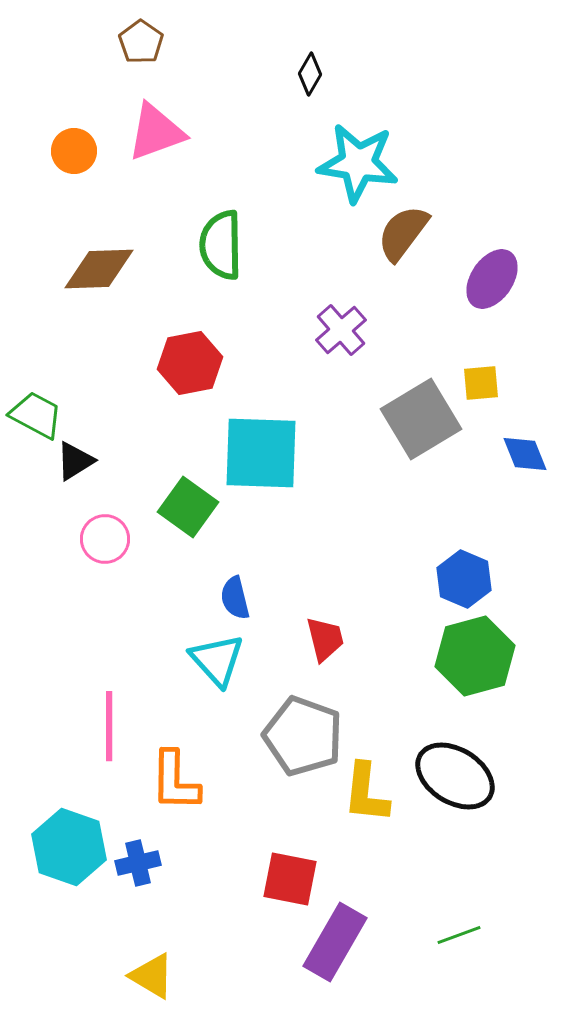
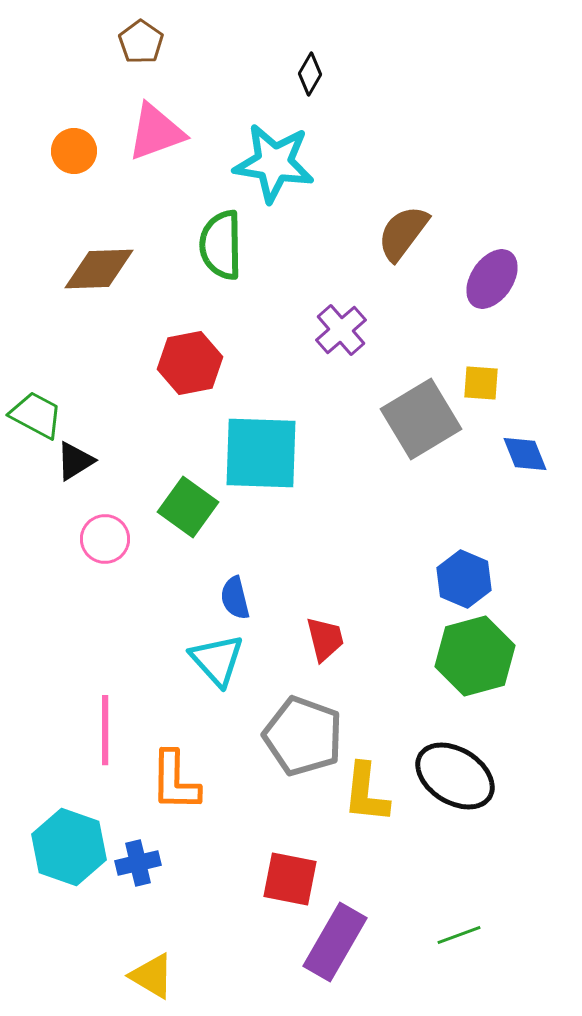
cyan star: moved 84 px left
yellow square: rotated 9 degrees clockwise
pink line: moved 4 px left, 4 px down
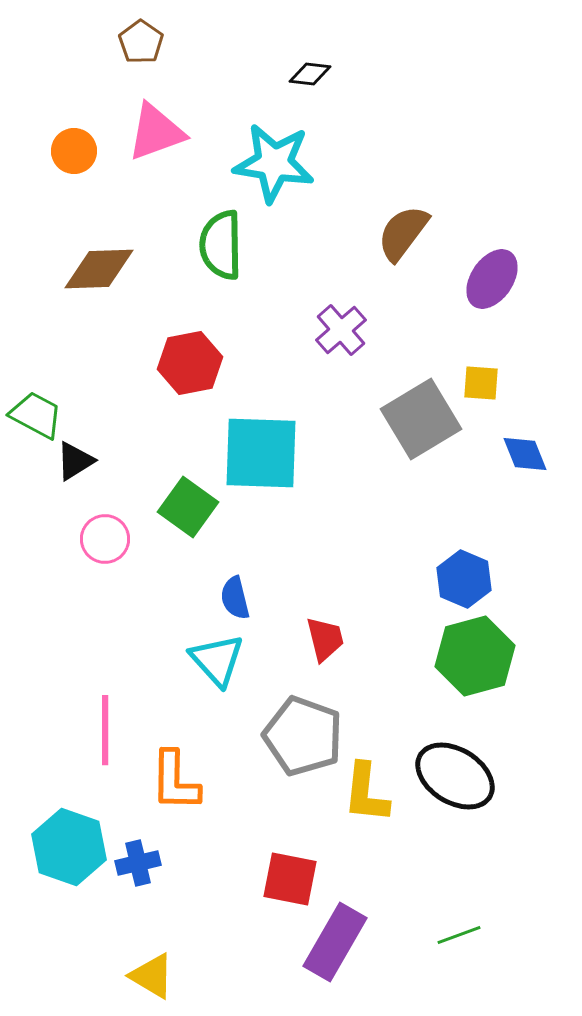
black diamond: rotated 66 degrees clockwise
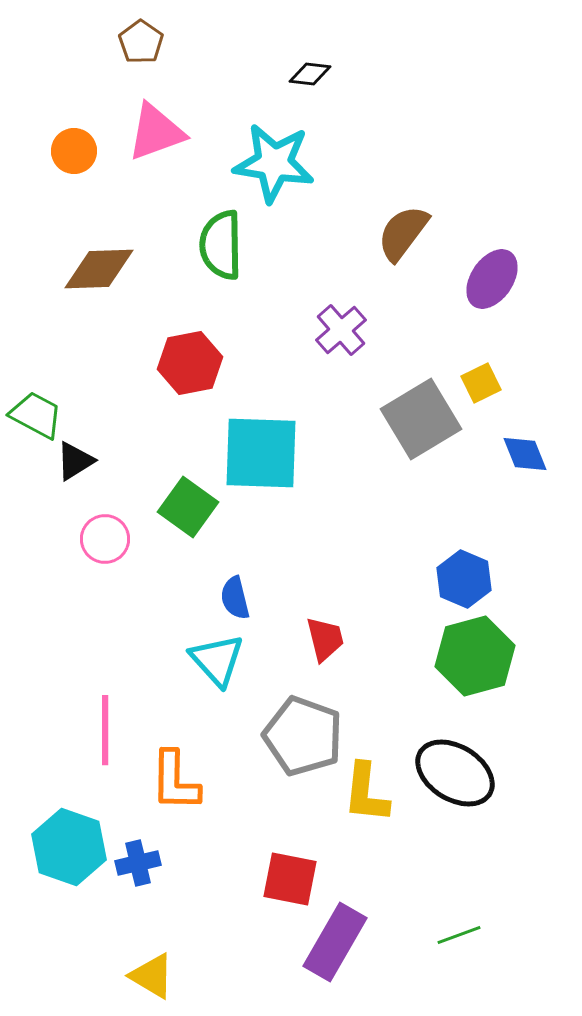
yellow square: rotated 30 degrees counterclockwise
black ellipse: moved 3 px up
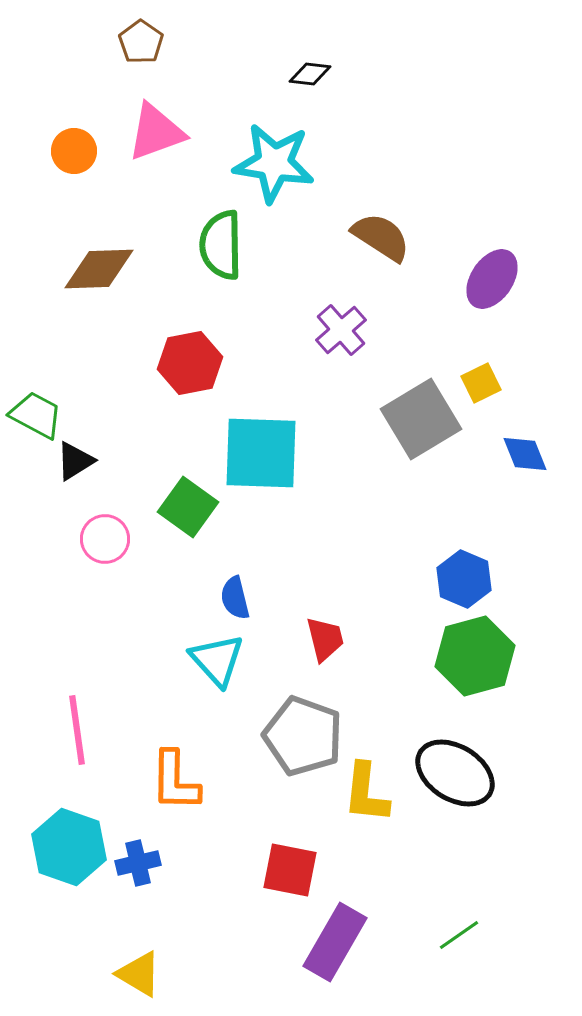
brown semicircle: moved 22 px left, 4 px down; rotated 86 degrees clockwise
pink line: moved 28 px left; rotated 8 degrees counterclockwise
red square: moved 9 px up
green line: rotated 15 degrees counterclockwise
yellow triangle: moved 13 px left, 2 px up
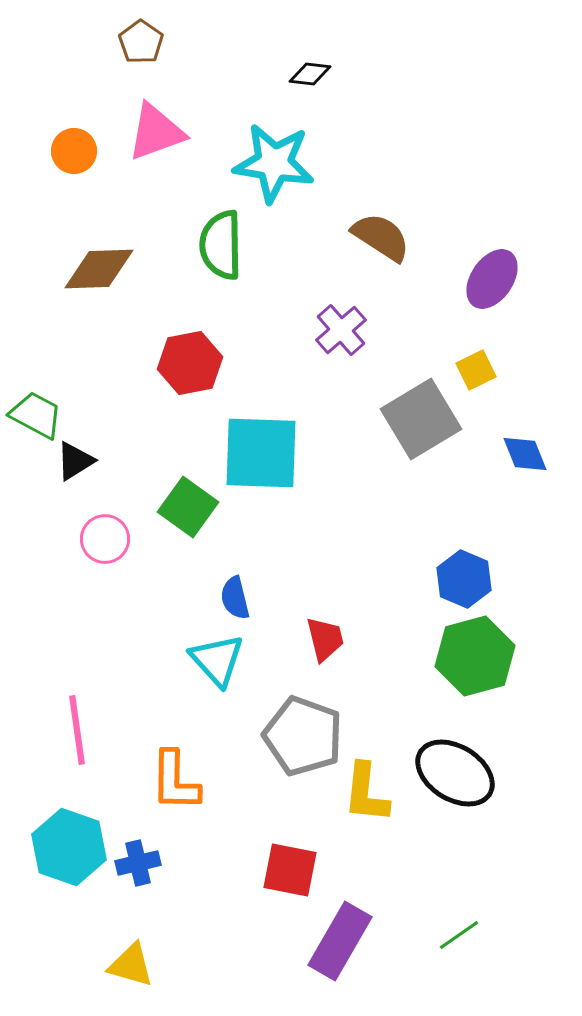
yellow square: moved 5 px left, 13 px up
purple rectangle: moved 5 px right, 1 px up
yellow triangle: moved 8 px left, 9 px up; rotated 15 degrees counterclockwise
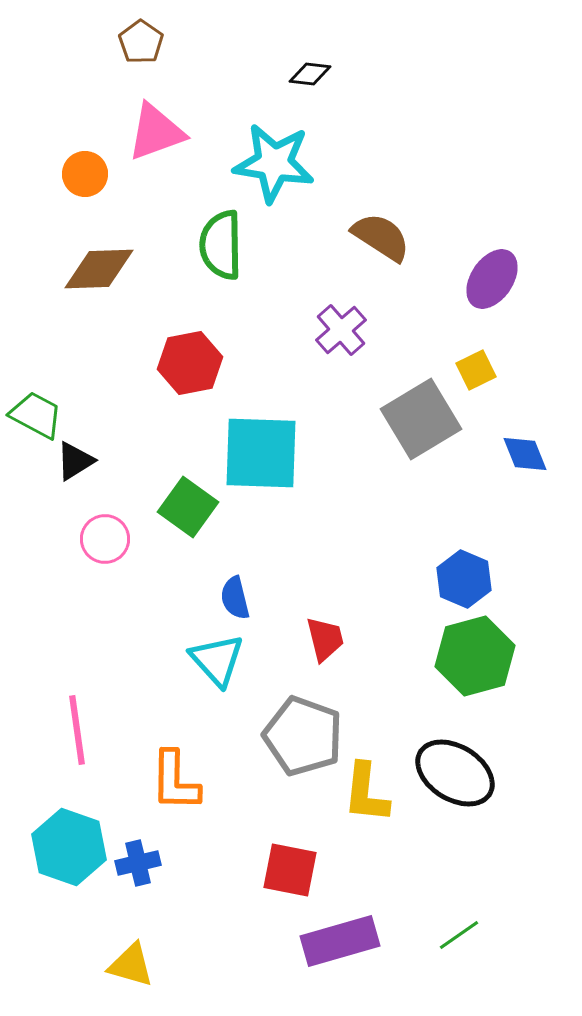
orange circle: moved 11 px right, 23 px down
purple rectangle: rotated 44 degrees clockwise
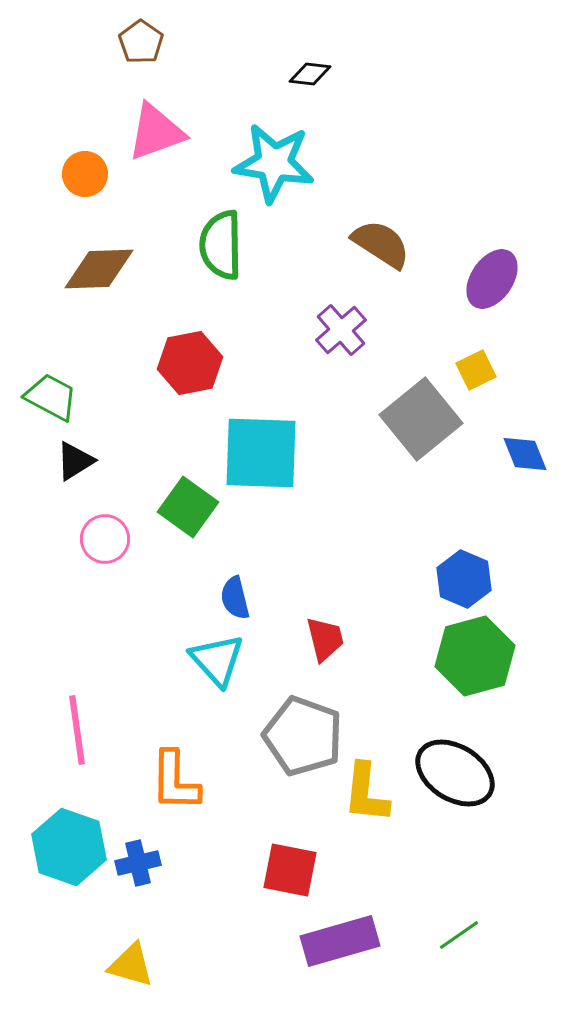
brown semicircle: moved 7 px down
green trapezoid: moved 15 px right, 18 px up
gray square: rotated 8 degrees counterclockwise
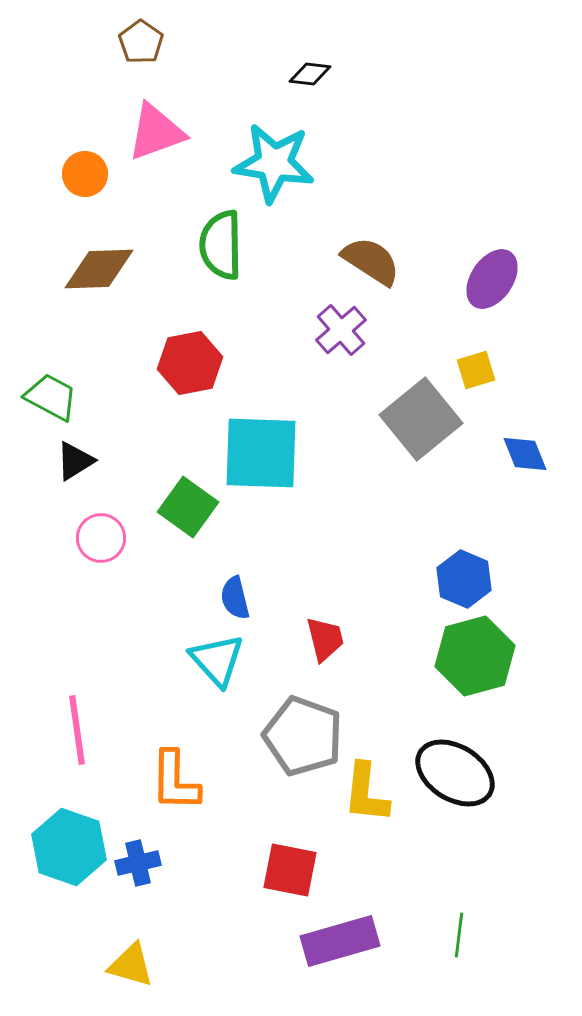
brown semicircle: moved 10 px left, 17 px down
yellow square: rotated 9 degrees clockwise
pink circle: moved 4 px left, 1 px up
green line: rotated 48 degrees counterclockwise
